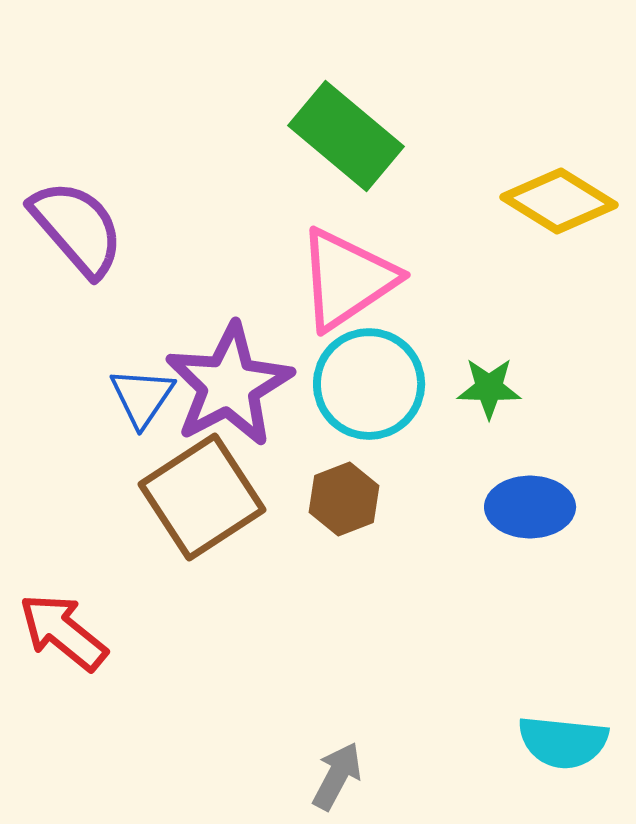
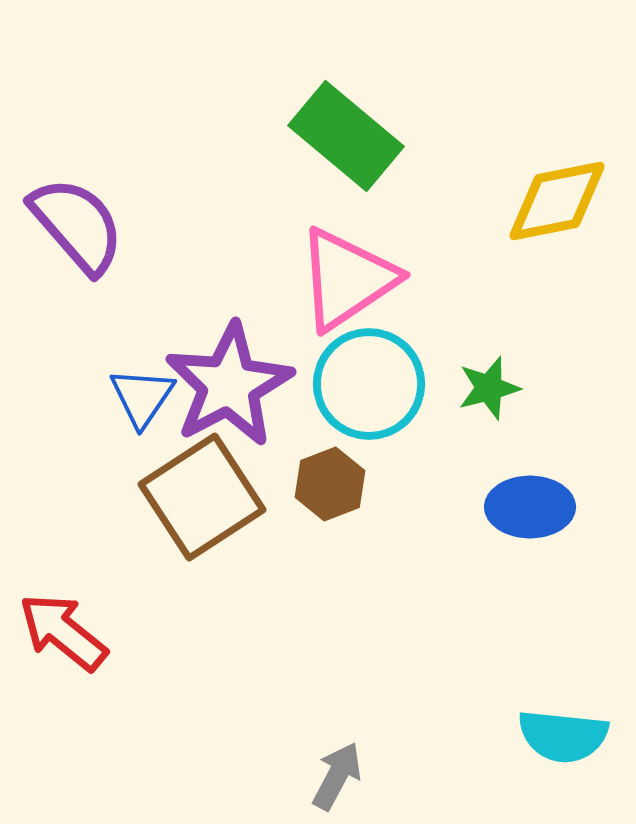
yellow diamond: moved 2 px left; rotated 43 degrees counterclockwise
purple semicircle: moved 3 px up
green star: rotated 16 degrees counterclockwise
brown hexagon: moved 14 px left, 15 px up
cyan semicircle: moved 6 px up
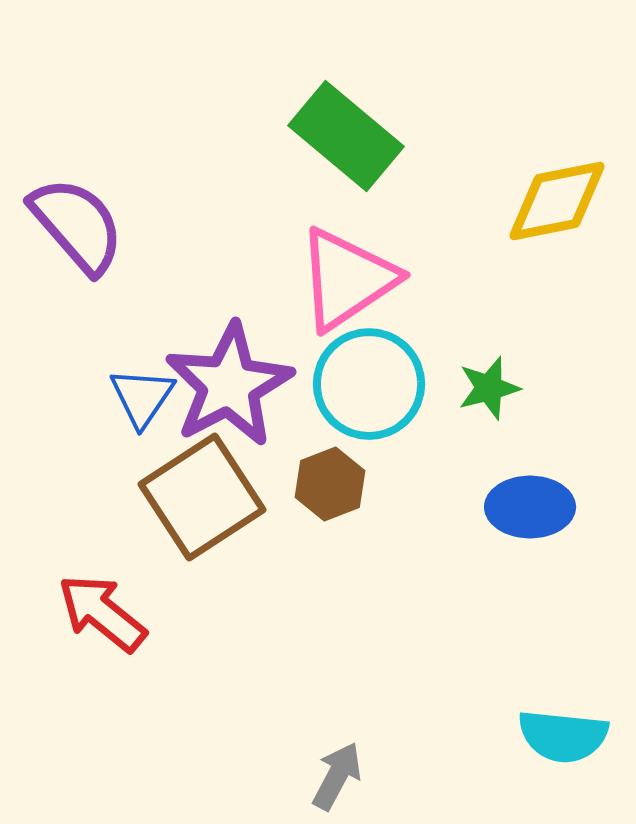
red arrow: moved 39 px right, 19 px up
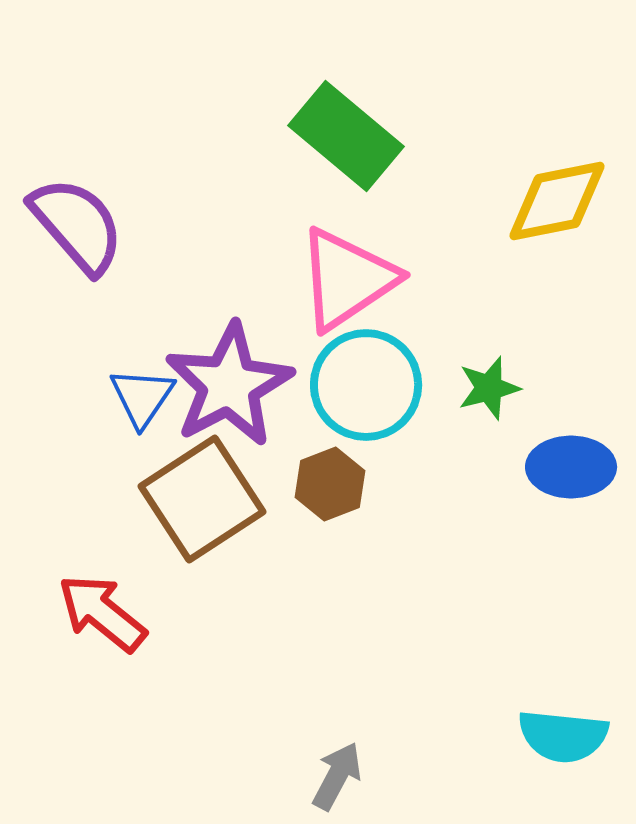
cyan circle: moved 3 px left, 1 px down
brown square: moved 2 px down
blue ellipse: moved 41 px right, 40 px up
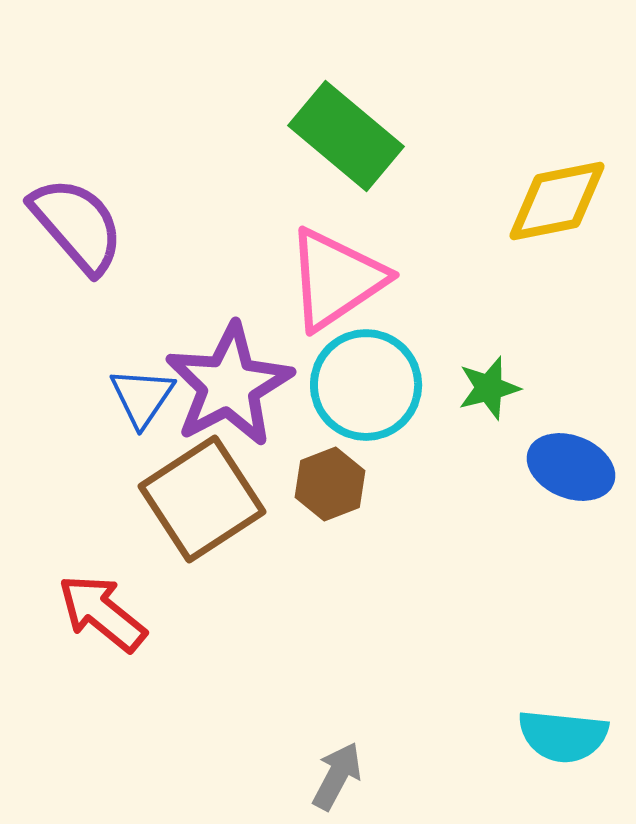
pink triangle: moved 11 px left
blue ellipse: rotated 22 degrees clockwise
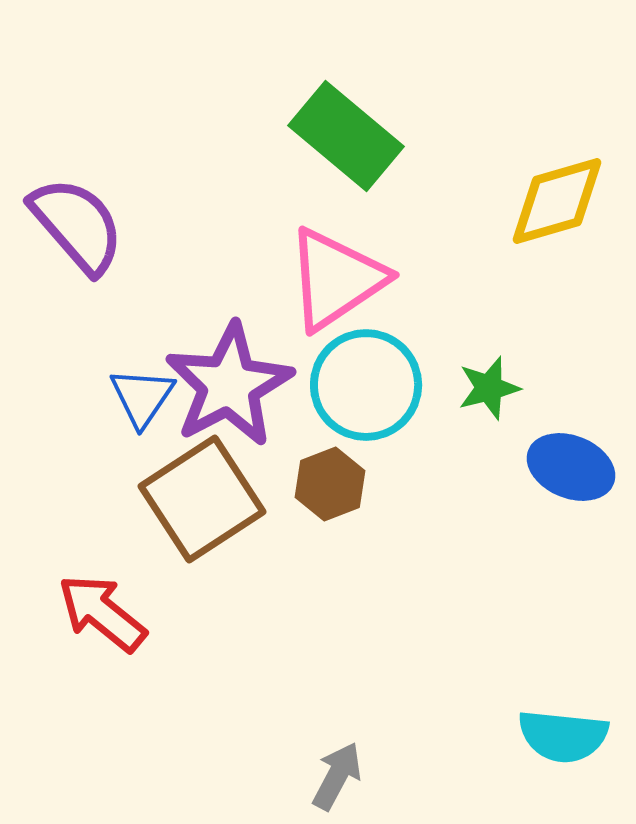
yellow diamond: rotated 5 degrees counterclockwise
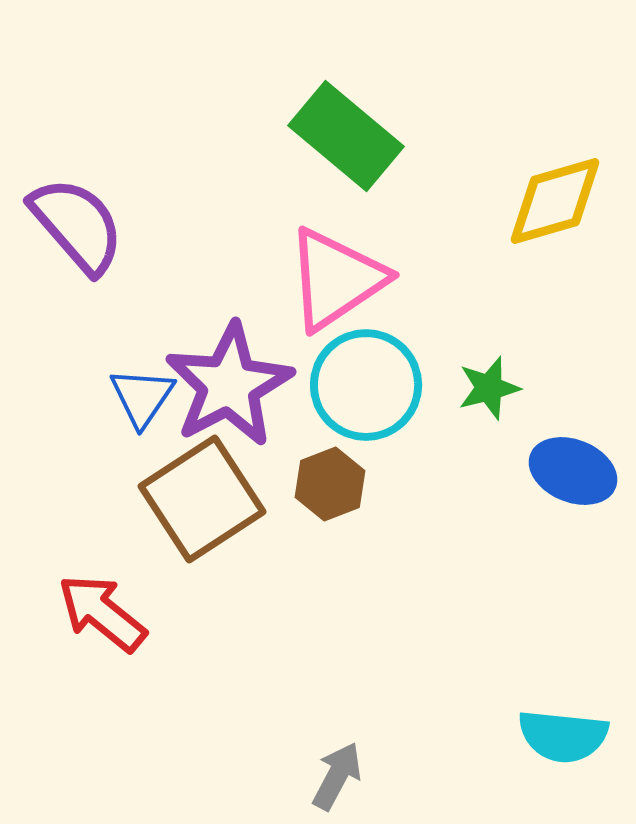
yellow diamond: moved 2 px left
blue ellipse: moved 2 px right, 4 px down
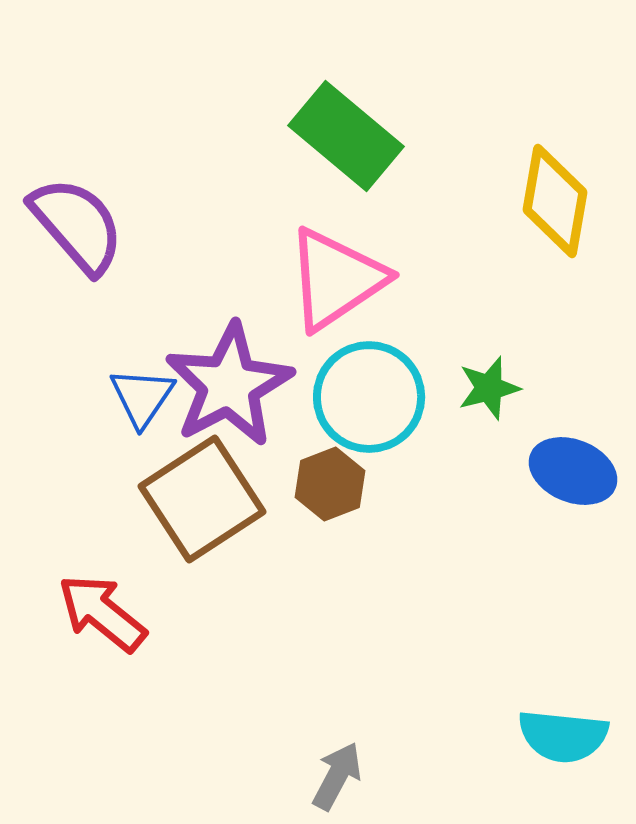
yellow diamond: rotated 64 degrees counterclockwise
cyan circle: moved 3 px right, 12 px down
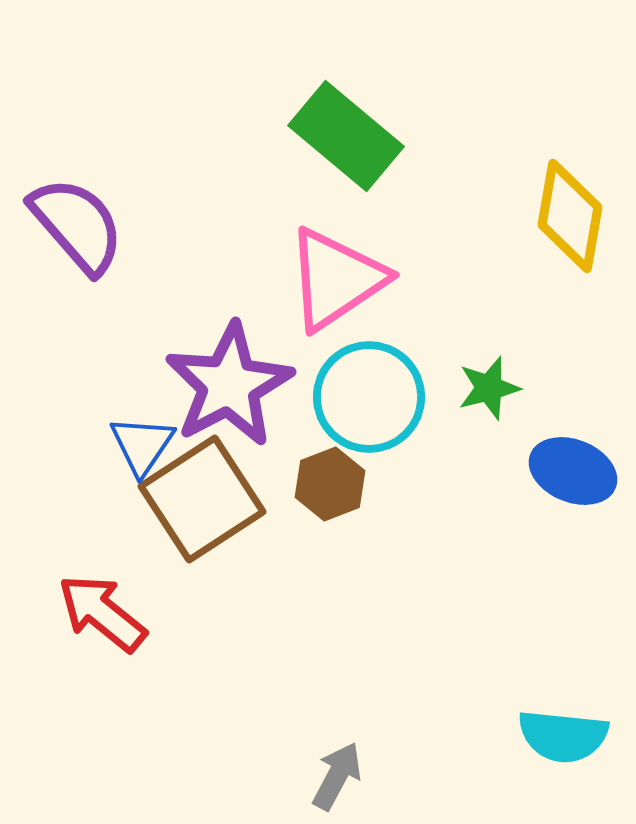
yellow diamond: moved 15 px right, 15 px down
blue triangle: moved 48 px down
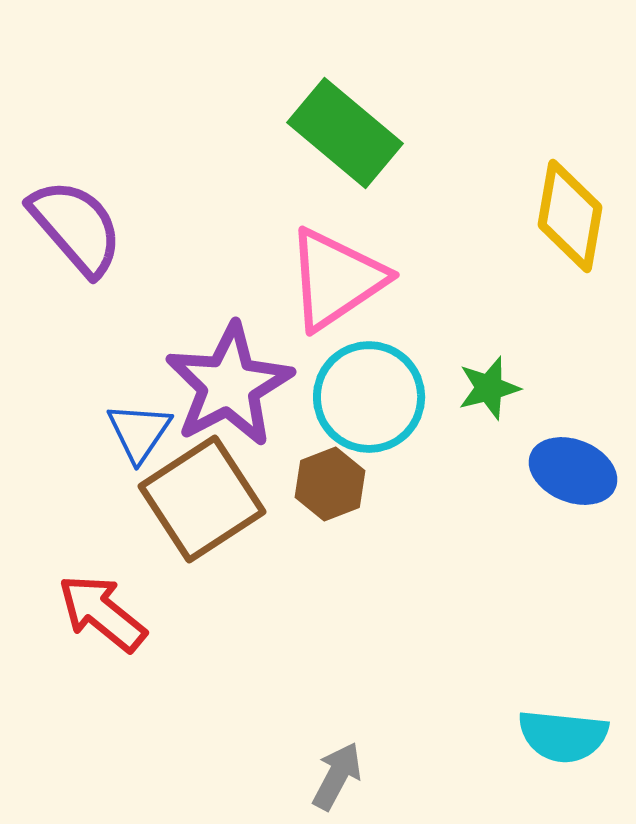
green rectangle: moved 1 px left, 3 px up
purple semicircle: moved 1 px left, 2 px down
blue triangle: moved 3 px left, 13 px up
